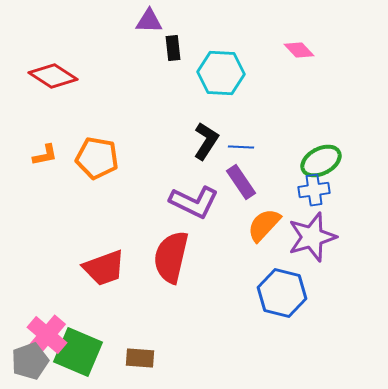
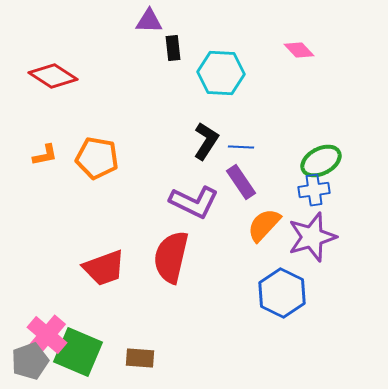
blue hexagon: rotated 12 degrees clockwise
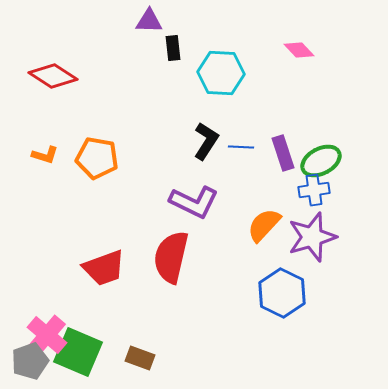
orange L-shape: rotated 28 degrees clockwise
purple rectangle: moved 42 px right, 29 px up; rotated 16 degrees clockwise
brown rectangle: rotated 16 degrees clockwise
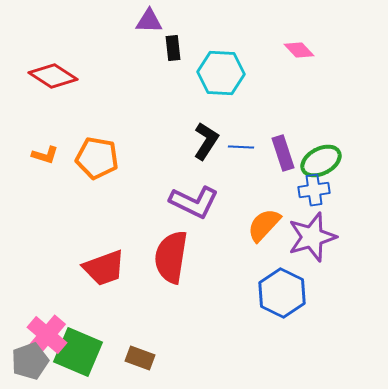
red semicircle: rotated 4 degrees counterclockwise
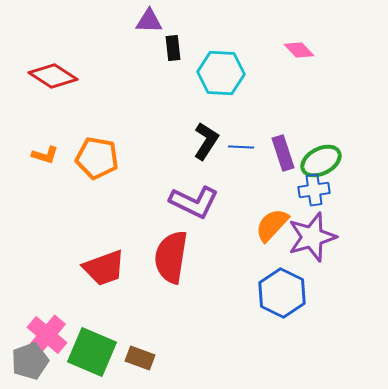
orange semicircle: moved 8 px right
green square: moved 14 px right
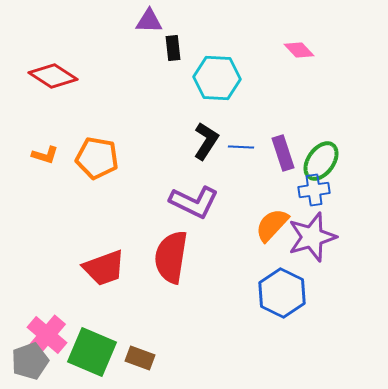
cyan hexagon: moved 4 px left, 5 px down
green ellipse: rotated 27 degrees counterclockwise
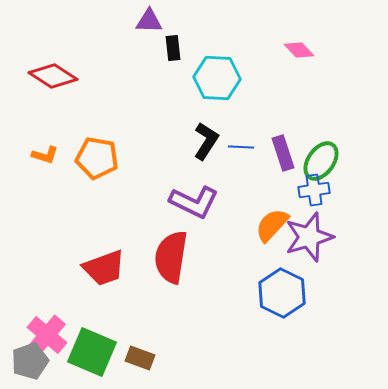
purple star: moved 3 px left
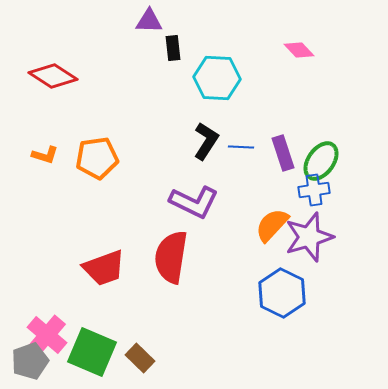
orange pentagon: rotated 18 degrees counterclockwise
brown rectangle: rotated 24 degrees clockwise
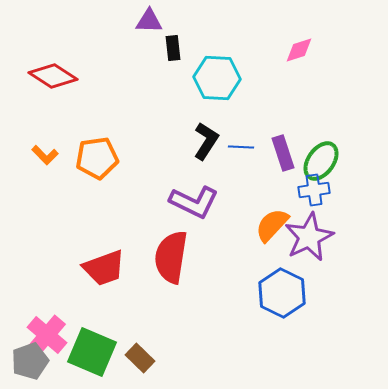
pink diamond: rotated 64 degrees counterclockwise
orange L-shape: rotated 28 degrees clockwise
purple star: rotated 9 degrees counterclockwise
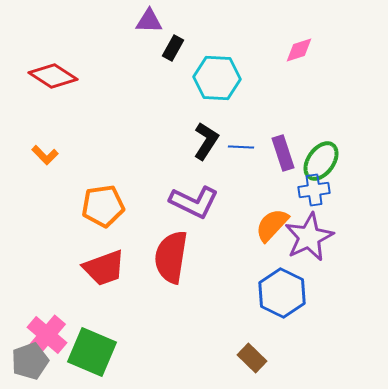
black rectangle: rotated 35 degrees clockwise
orange pentagon: moved 6 px right, 48 px down
brown rectangle: moved 112 px right
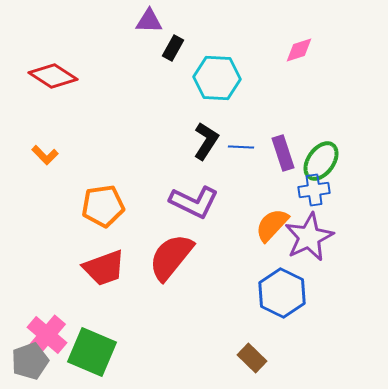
red semicircle: rotated 30 degrees clockwise
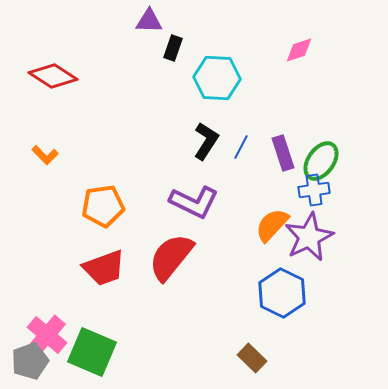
black rectangle: rotated 10 degrees counterclockwise
blue line: rotated 65 degrees counterclockwise
